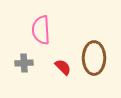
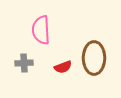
red semicircle: rotated 114 degrees clockwise
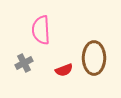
gray cross: rotated 24 degrees counterclockwise
red semicircle: moved 1 px right, 3 px down
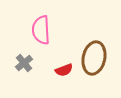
brown ellipse: rotated 12 degrees clockwise
gray cross: rotated 12 degrees counterclockwise
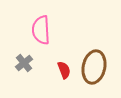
brown ellipse: moved 9 px down
red semicircle: rotated 90 degrees counterclockwise
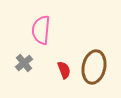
pink semicircle: rotated 8 degrees clockwise
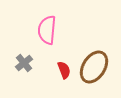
pink semicircle: moved 6 px right
brown ellipse: rotated 20 degrees clockwise
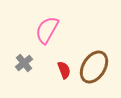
pink semicircle: rotated 24 degrees clockwise
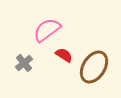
pink semicircle: rotated 24 degrees clockwise
red semicircle: moved 15 px up; rotated 36 degrees counterclockwise
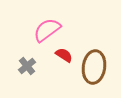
gray cross: moved 3 px right, 3 px down
brown ellipse: rotated 24 degrees counterclockwise
